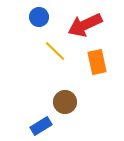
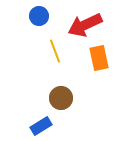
blue circle: moved 1 px up
yellow line: rotated 25 degrees clockwise
orange rectangle: moved 2 px right, 4 px up
brown circle: moved 4 px left, 4 px up
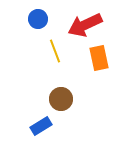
blue circle: moved 1 px left, 3 px down
brown circle: moved 1 px down
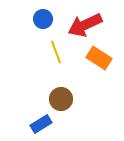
blue circle: moved 5 px right
yellow line: moved 1 px right, 1 px down
orange rectangle: rotated 45 degrees counterclockwise
blue rectangle: moved 2 px up
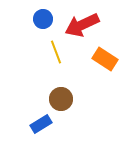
red arrow: moved 3 px left
orange rectangle: moved 6 px right, 1 px down
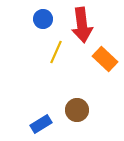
red arrow: rotated 72 degrees counterclockwise
yellow line: rotated 45 degrees clockwise
orange rectangle: rotated 10 degrees clockwise
brown circle: moved 16 px right, 11 px down
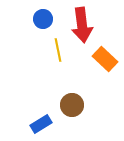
yellow line: moved 2 px right, 2 px up; rotated 35 degrees counterclockwise
brown circle: moved 5 px left, 5 px up
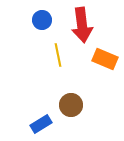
blue circle: moved 1 px left, 1 px down
yellow line: moved 5 px down
orange rectangle: rotated 20 degrees counterclockwise
brown circle: moved 1 px left
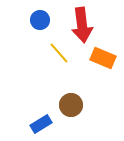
blue circle: moved 2 px left
yellow line: moved 1 px right, 2 px up; rotated 30 degrees counterclockwise
orange rectangle: moved 2 px left, 1 px up
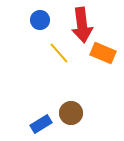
orange rectangle: moved 5 px up
brown circle: moved 8 px down
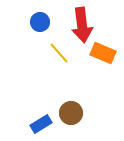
blue circle: moved 2 px down
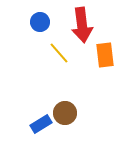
orange rectangle: moved 2 px right, 2 px down; rotated 60 degrees clockwise
brown circle: moved 6 px left
